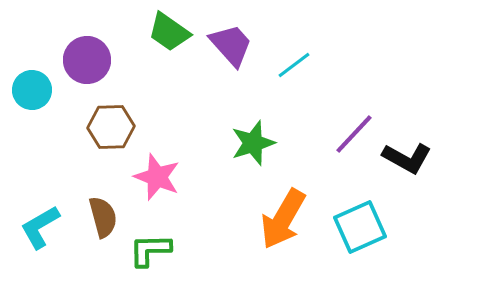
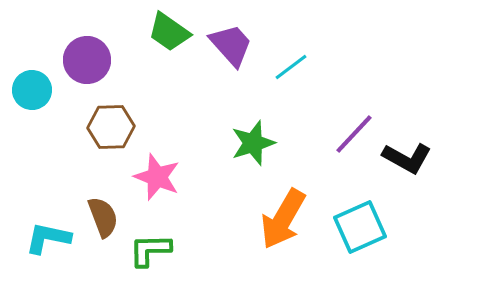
cyan line: moved 3 px left, 2 px down
brown semicircle: rotated 6 degrees counterclockwise
cyan L-shape: moved 8 px right, 11 px down; rotated 42 degrees clockwise
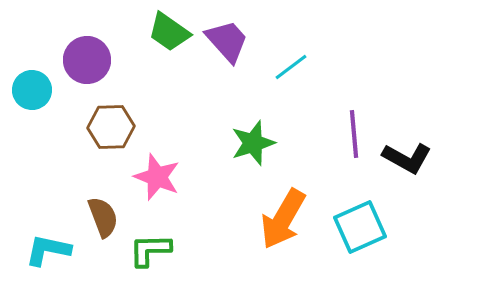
purple trapezoid: moved 4 px left, 4 px up
purple line: rotated 48 degrees counterclockwise
cyan L-shape: moved 12 px down
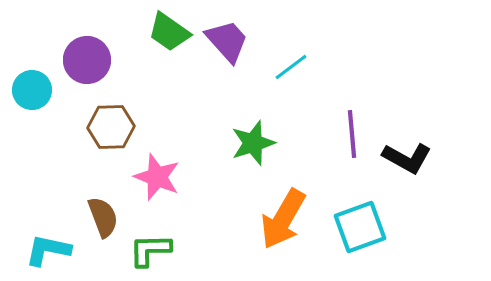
purple line: moved 2 px left
cyan square: rotated 4 degrees clockwise
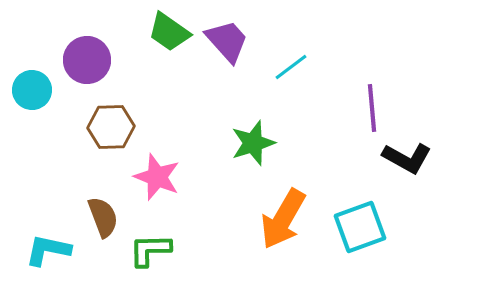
purple line: moved 20 px right, 26 px up
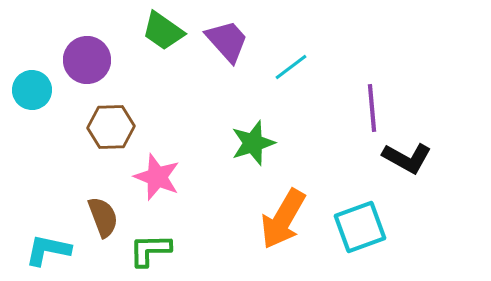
green trapezoid: moved 6 px left, 1 px up
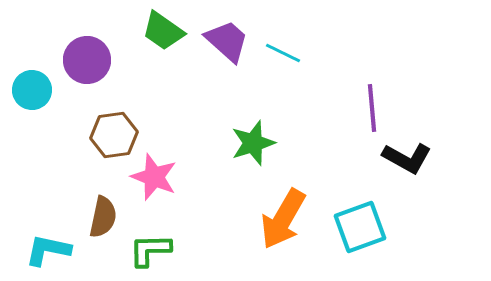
purple trapezoid: rotated 6 degrees counterclockwise
cyan line: moved 8 px left, 14 px up; rotated 63 degrees clockwise
brown hexagon: moved 3 px right, 8 px down; rotated 6 degrees counterclockwise
pink star: moved 3 px left
brown semicircle: rotated 33 degrees clockwise
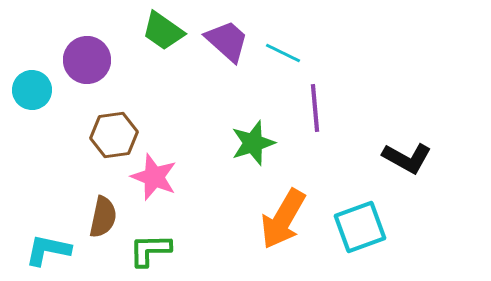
purple line: moved 57 px left
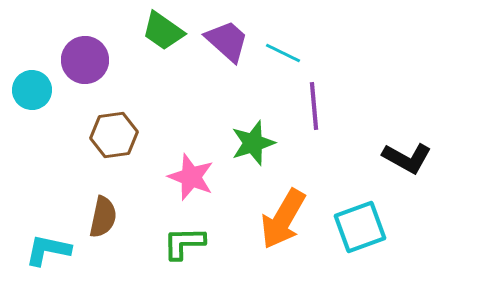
purple circle: moved 2 px left
purple line: moved 1 px left, 2 px up
pink star: moved 37 px right
green L-shape: moved 34 px right, 7 px up
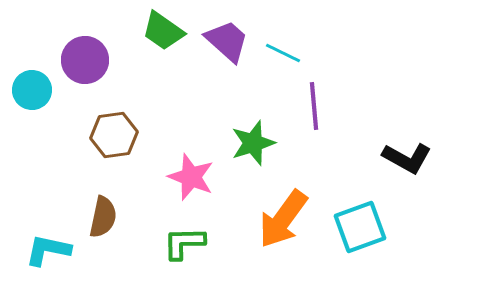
orange arrow: rotated 6 degrees clockwise
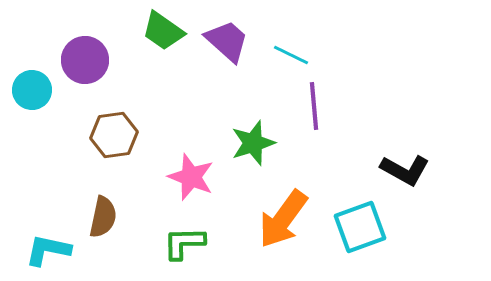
cyan line: moved 8 px right, 2 px down
black L-shape: moved 2 px left, 12 px down
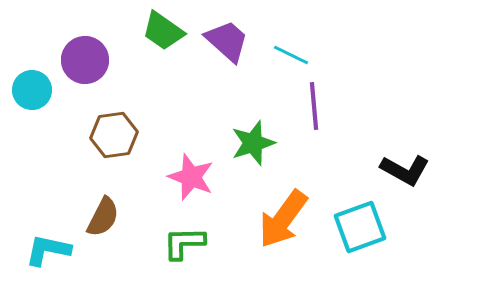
brown semicircle: rotated 15 degrees clockwise
